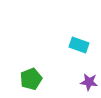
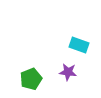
purple star: moved 21 px left, 10 px up
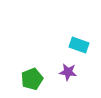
green pentagon: moved 1 px right
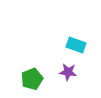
cyan rectangle: moved 3 px left
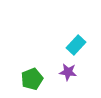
cyan rectangle: rotated 66 degrees counterclockwise
